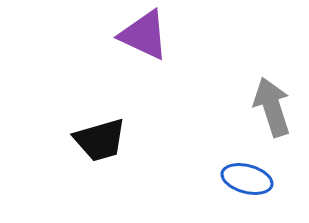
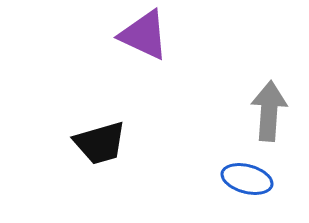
gray arrow: moved 3 px left, 4 px down; rotated 22 degrees clockwise
black trapezoid: moved 3 px down
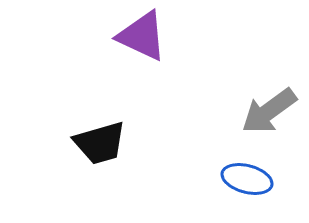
purple triangle: moved 2 px left, 1 px down
gray arrow: rotated 130 degrees counterclockwise
